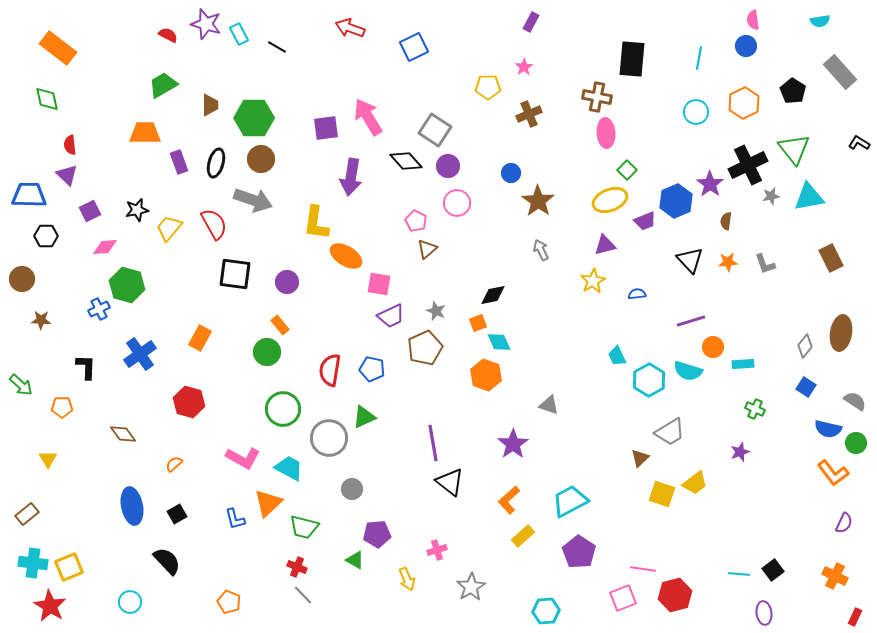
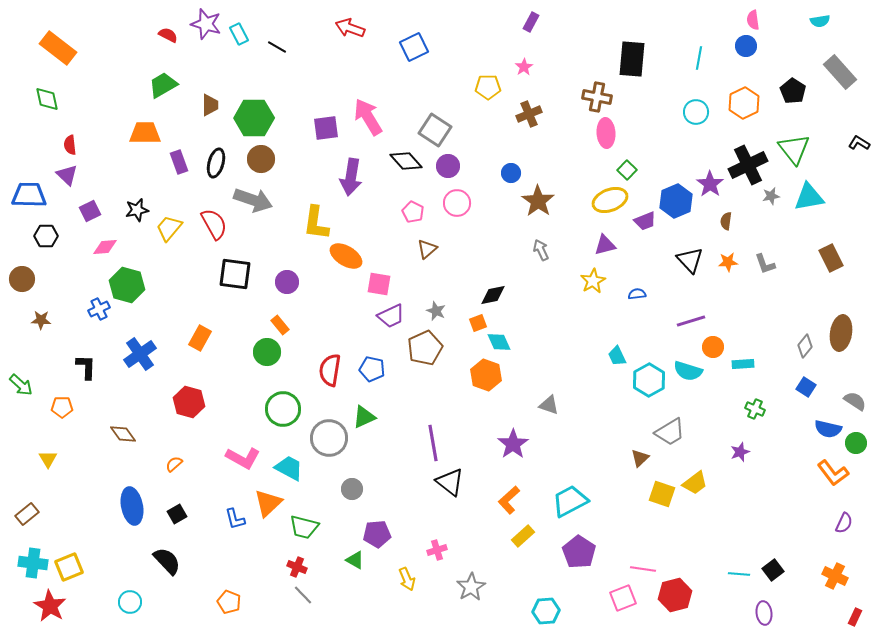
pink pentagon at (416, 221): moved 3 px left, 9 px up
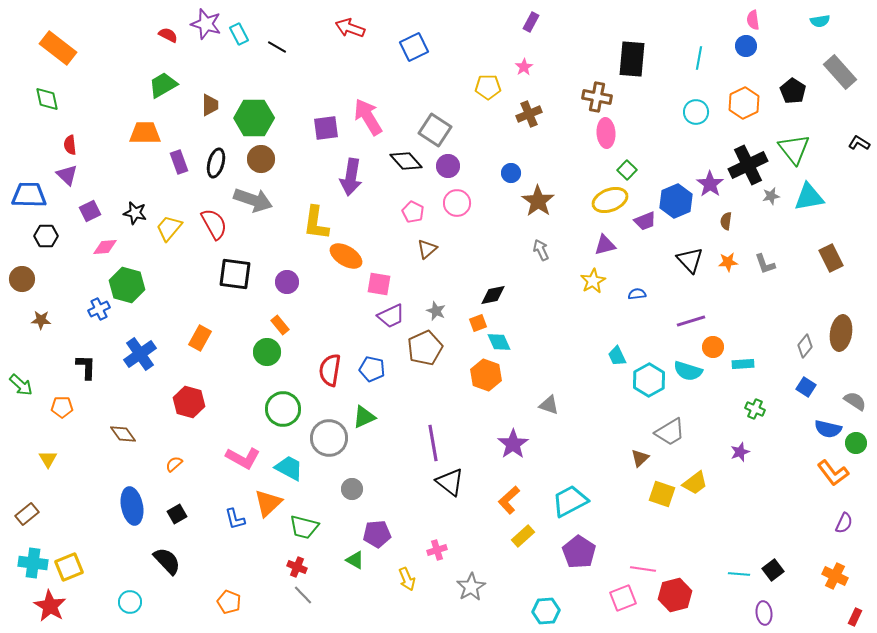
black star at (137, 210): moved 2 px left, 3 px down; rotated 25 degrees clockwise
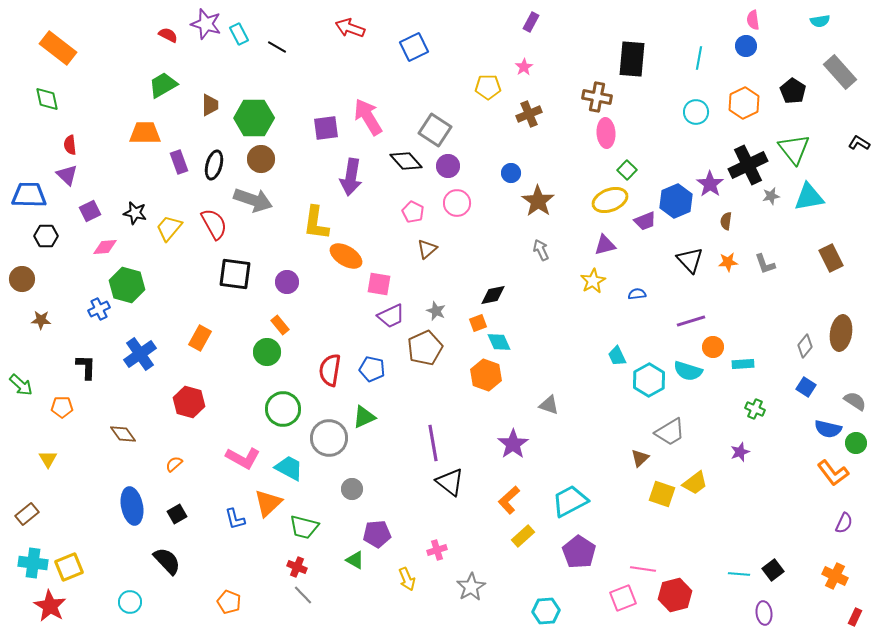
black ellipse at (216, 163): moved 2 px left, 2 px down
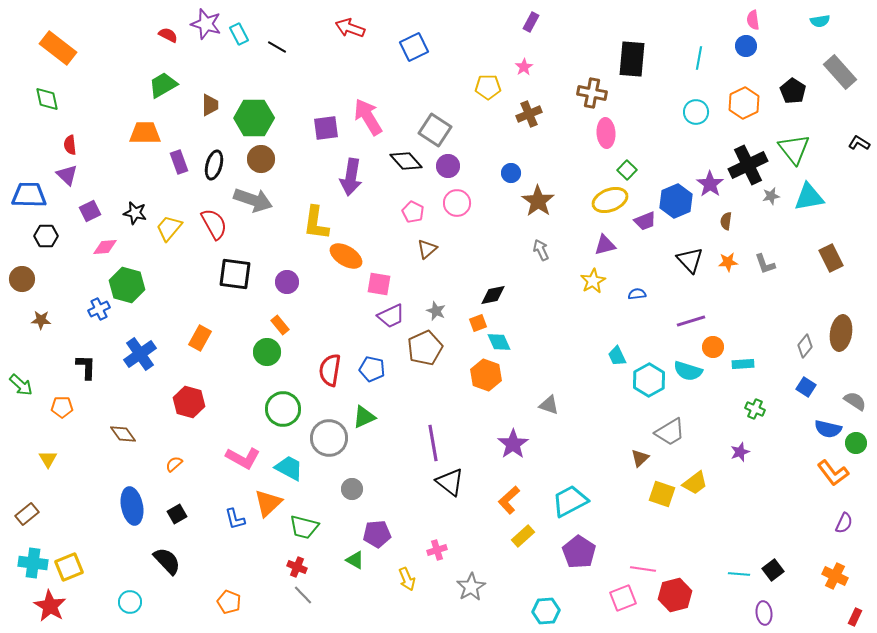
brown cross at (597, 97): moved 5 px left, 4 px up
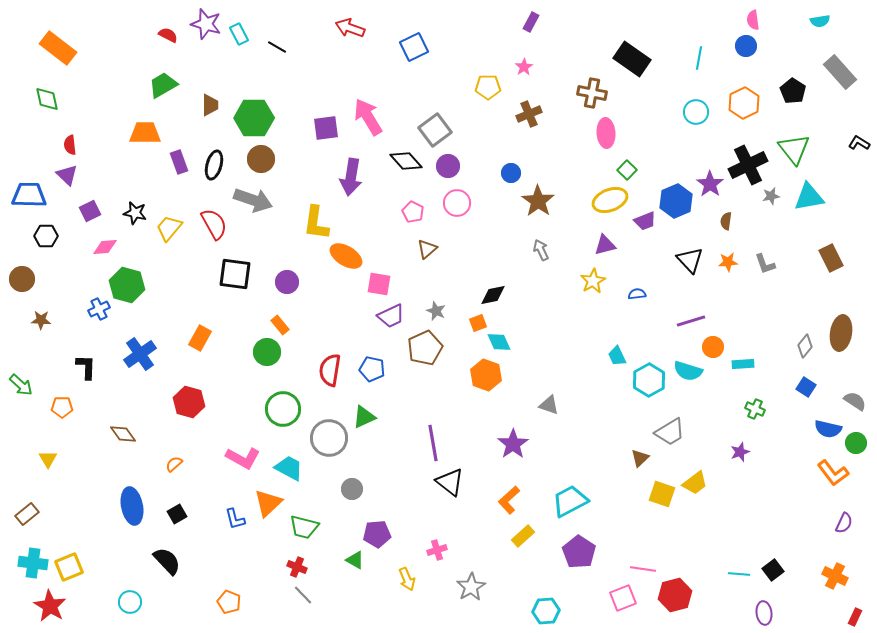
black rectangle at (632, 59): rotated 60 degrees counterclockwise
gray square at (435, 130): rotated 20 degrees clockwise
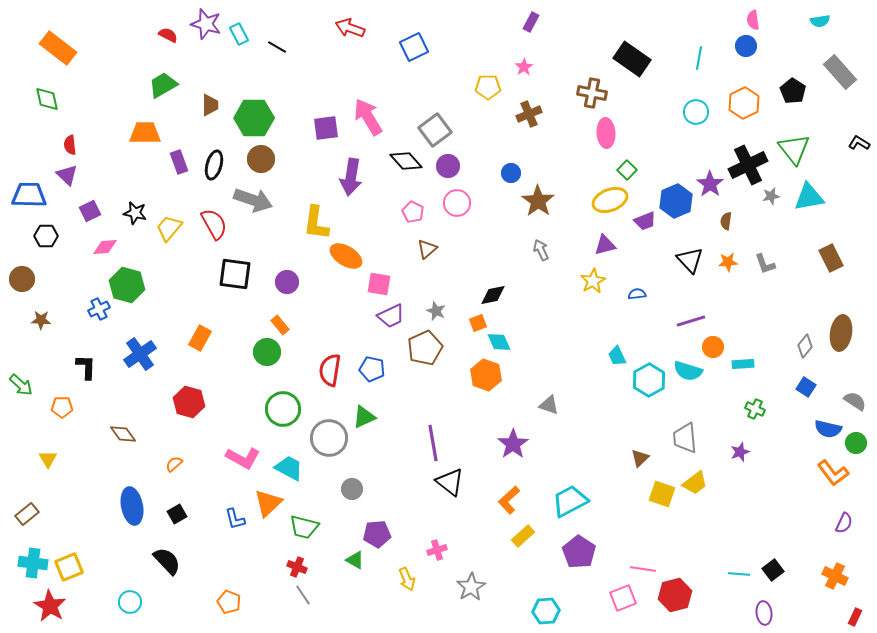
gray trapezoid at (670, 432): moved 15 px right, 6 px down; rotated 116 degrees clockwise
gray line at (303, 595): rotated 10 degrees clockwise
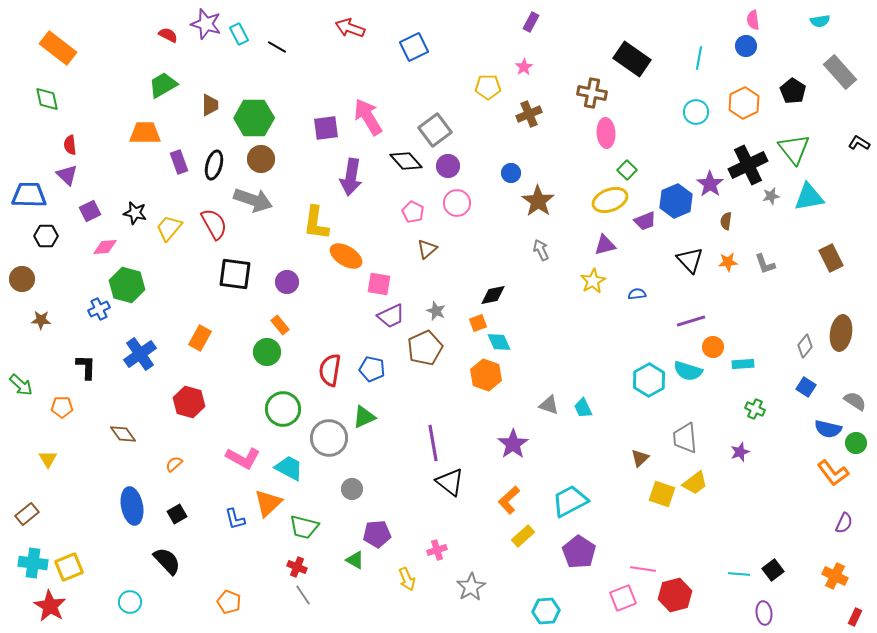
cyan trapezoid at (617, 356): moved 34 px left, 52 px down
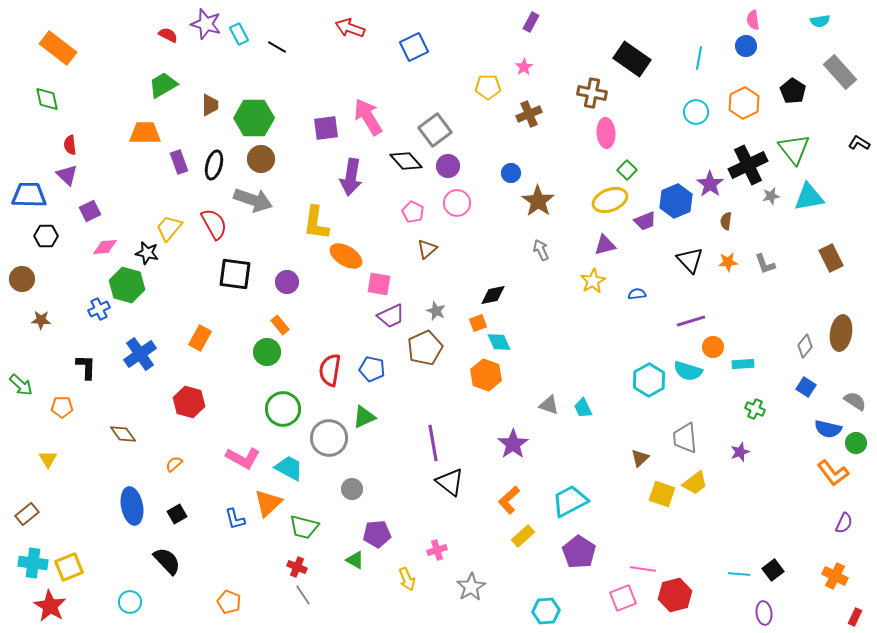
black star at (135, 213): moved 12 px right, 40 px down
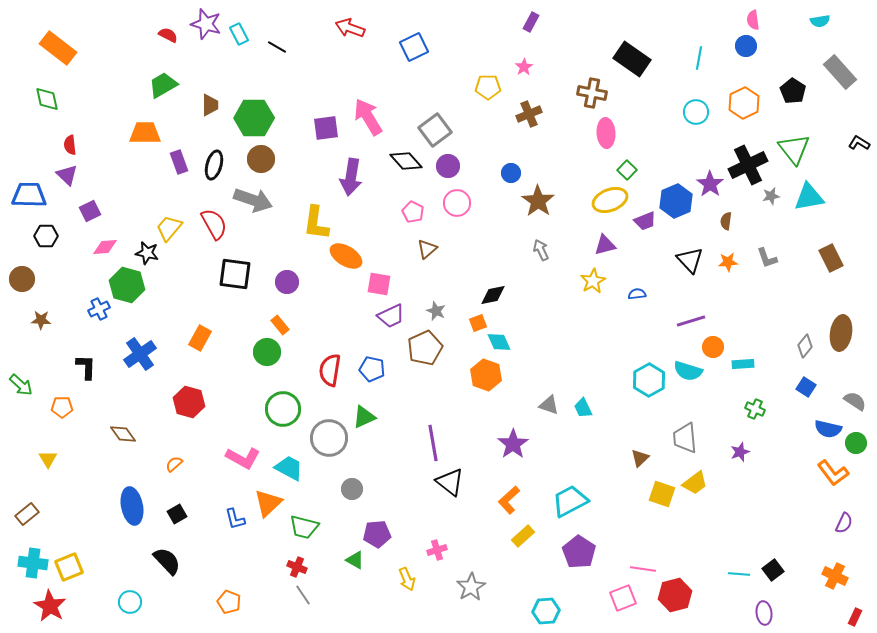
gray L-shape at (765, 264): moved 2 px right, 6 px up
